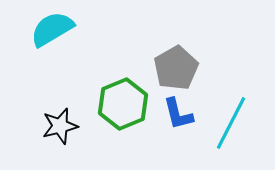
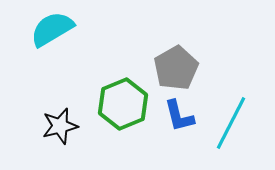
blue L-shape: moved 1 px right, 2 px down
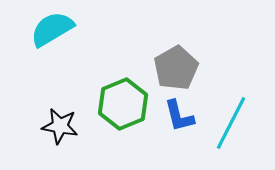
black star: rotated 24 degrees clockwise
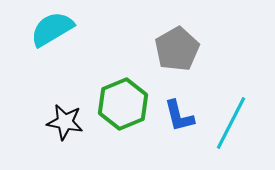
gray pentagon: moved 1 px right, 19 px up
black star: moved 5 px right, 4 px up
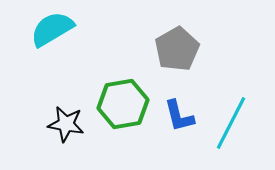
green hexagon: rotated 12 degrees clockwise
black star: moved 1 px right, 2 px down
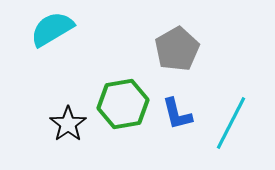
blue L-shape: moved 2 px left, 2 px up
black star: moved 2 px right; rotated 27 degrees clockwise
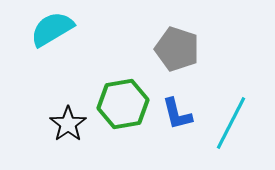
gray pentagon: rotated 24 degrees counterclockwise
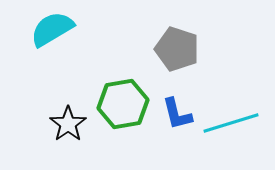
cyan line: rotated 46 degrees clockwise
